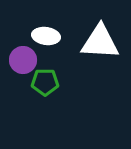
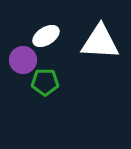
white ellipse: rotated 40 degrees counterclockwise
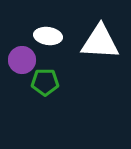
white ellipse: moved 2 px right; rotated 40 degrees clockwise
purple circle: moved 1 px left
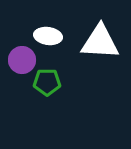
green pentagon: moved 2 px right
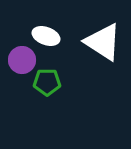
white ellipse: moved 2 px left; rotated 12 degrees clockwise
white triangle: moved 3 px right; rotated 30 degrees clockwise
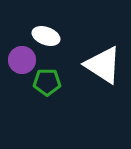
white triangle: moved 23 px down
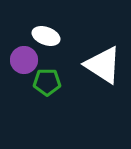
purple circle: moved 2 px right
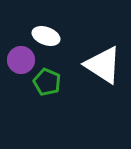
purple circle: moved 3 px left
green pentagon: rotated 24 degrees clockwise
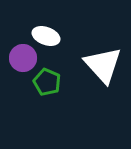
purple circle: moved 2 px right, 2 px up
white triangle: rotated 15 degrees clockwise
